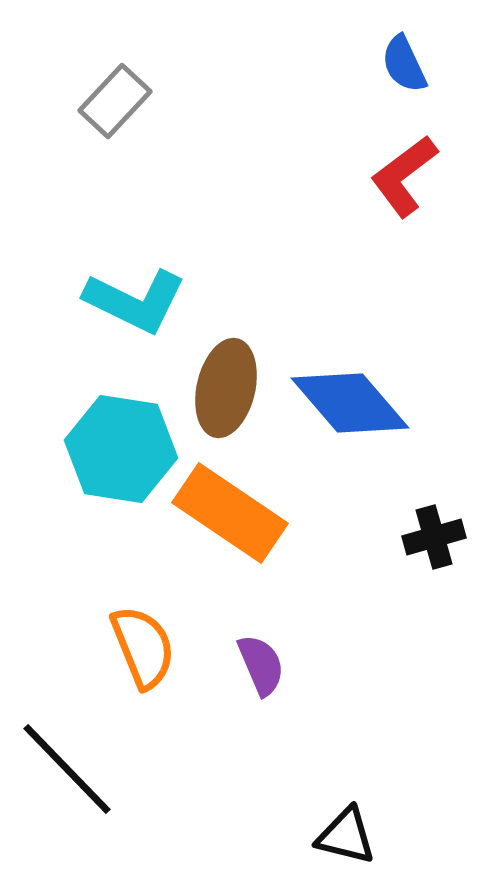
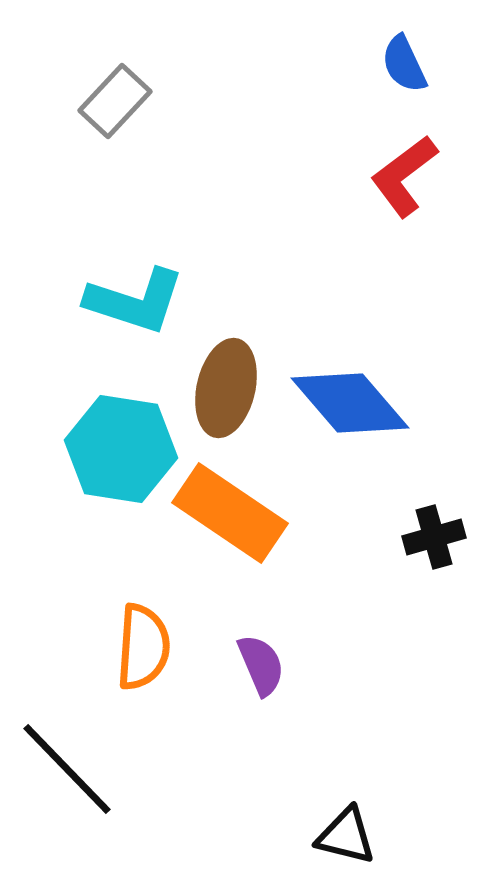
cyan L-shape: rotated 8 degrees counterclockwise
orange semicircle: rotated 26 degrees clockwise
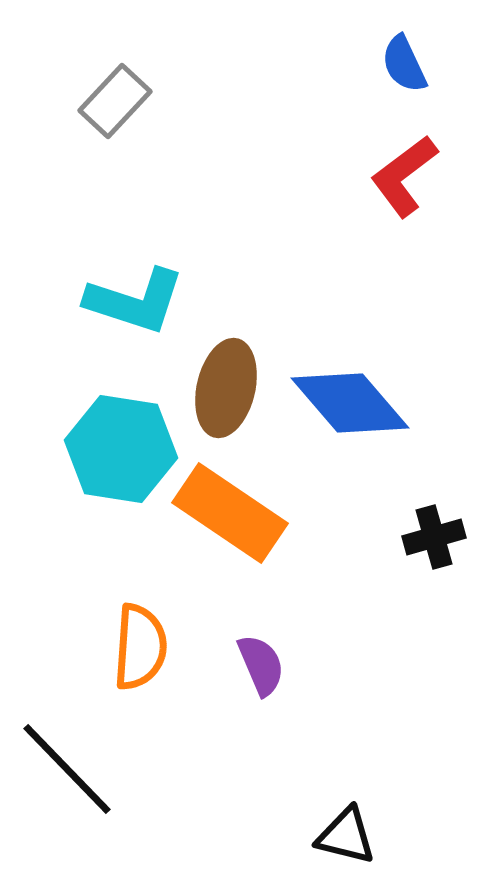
orange semicircle: moved 3 px left
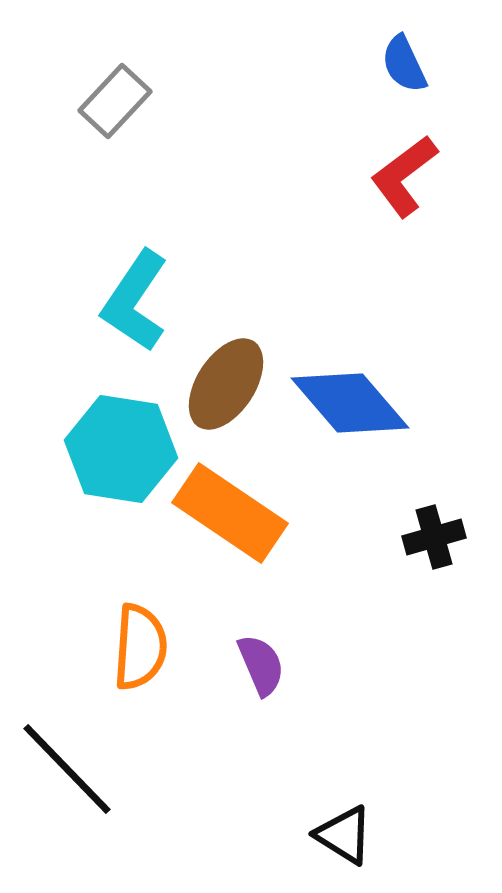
cyan L-shape: rotated 106 degrees clockwise
brown ellipse: moved 4 px up; rotated 20 degrees clockwise
black triangle: moved 2 px left, 1 px up; rotated 18 degrees clockwise
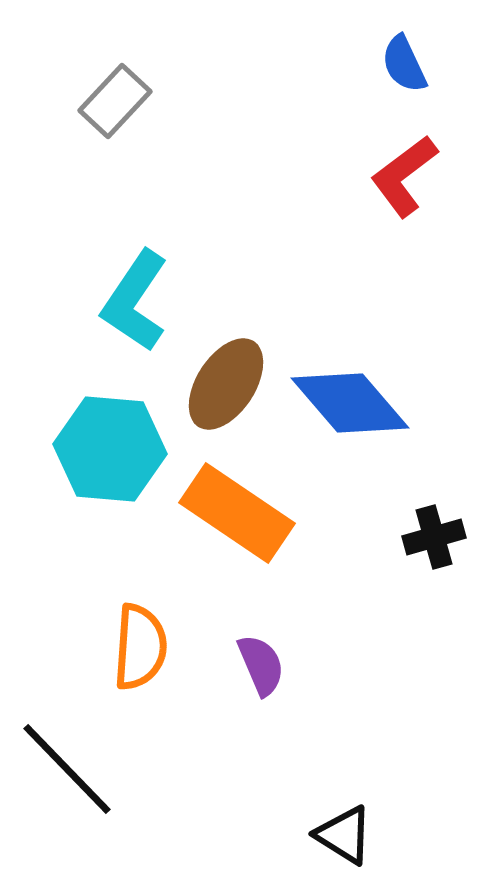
cyan hexagon: moved 11 px left; rotated 4 degrees counterclockwise
orange rectangle: moved 7 px right
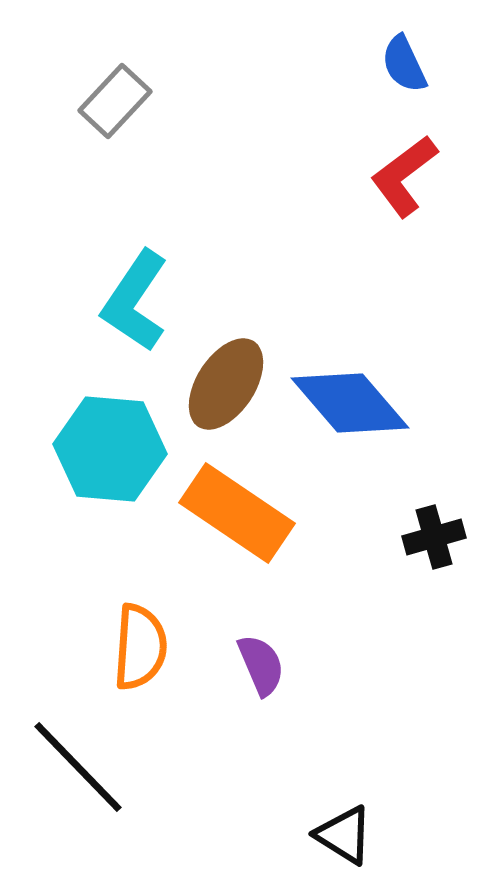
black line: moved 11 px right, 2 px up
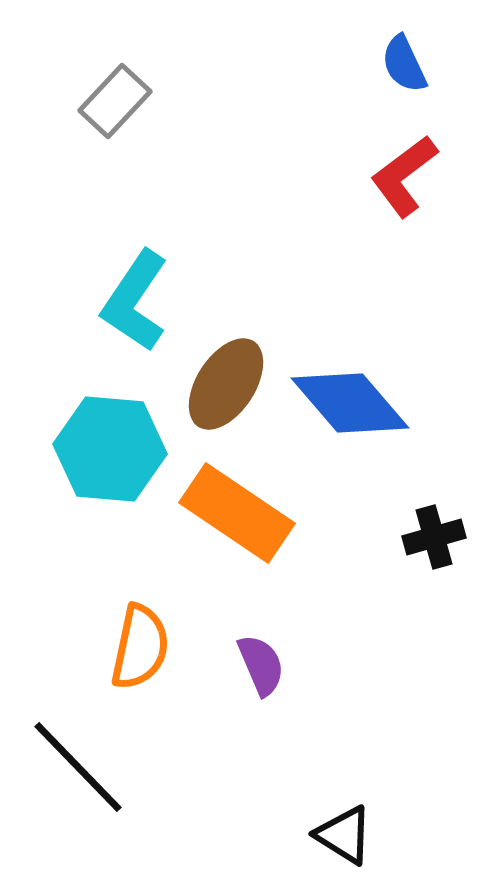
orange semicircle: rotated 8 degrees clockwise
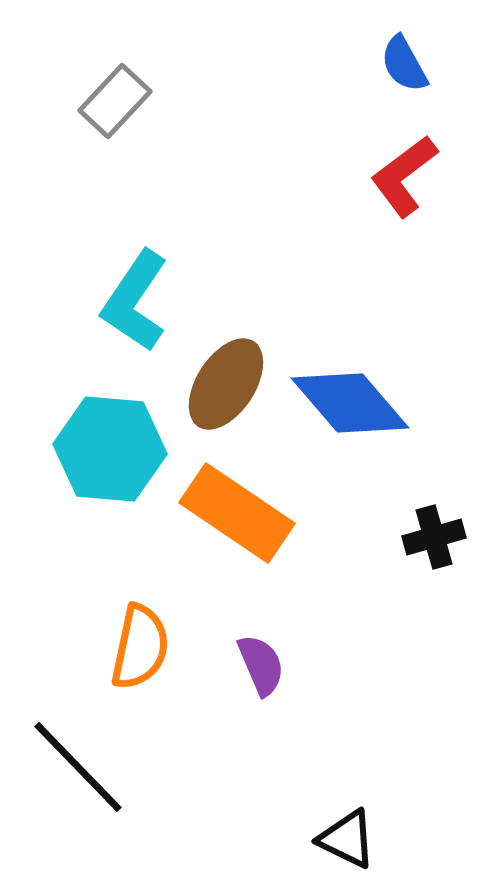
blue semicircle: rotated 4 degrees counterclockwise
black triangle: moved 3 px right, 4 px down; rotated 6 degrees counterclockwise
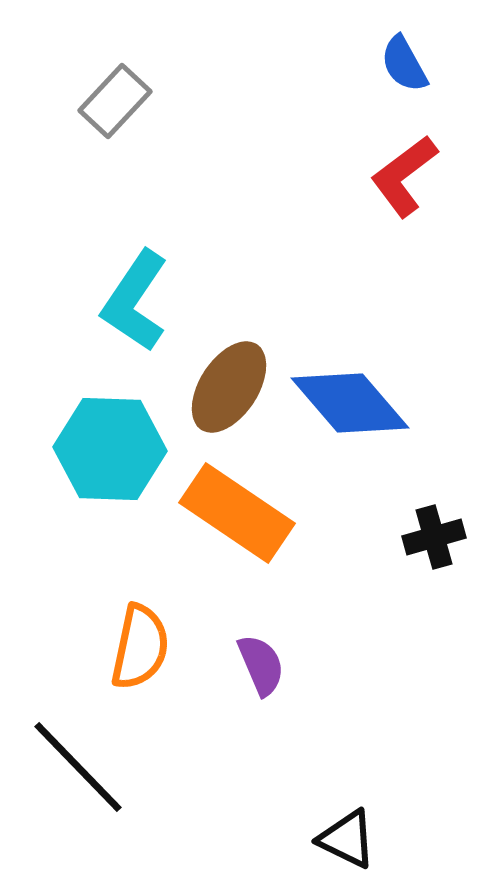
brown ellipse: moved 3 px right, 3 px down
cyan hexagon: rotated 3 degrees counterclockwise
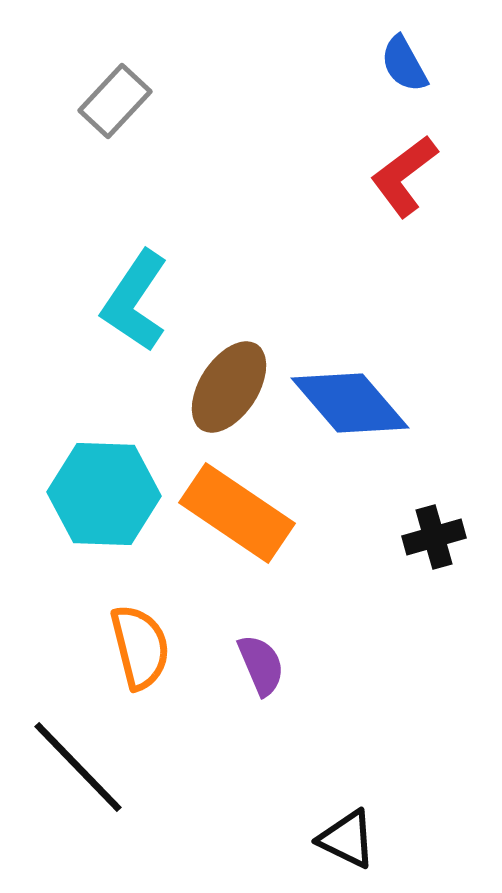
cyan hexagon: moved 6 px left, 45 px down
orange semicircle: rotated 26 degrees counterclockwise
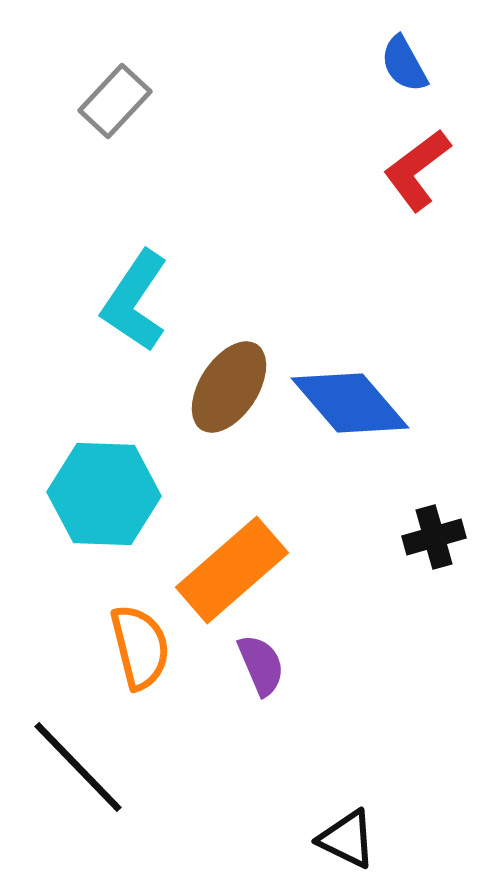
red L-shape: moved 13 px right, 6 px up
orange rectangle: moved 5 px left, 57 px down; rotated 75 degrees counterclockwise
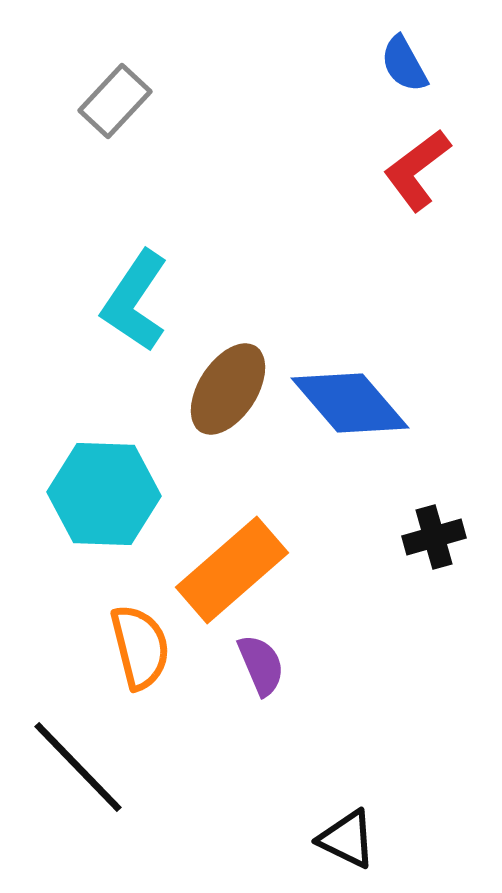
brown ellipse: moved 1 px left, 2 px down
